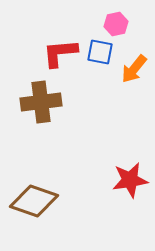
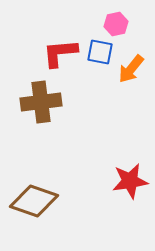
orange arrow: moved 3 px left
red star: moved 1 px down
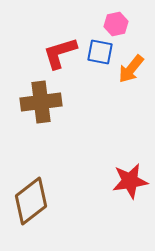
red L-shape: rotated 12 degrees counterclockwise
brown diamond: moved 3 px left; rotated 57 degrees counterclockwise
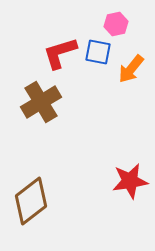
blue square: moved 2 px left
brown cross: rotated 24 degrees counterclockwise
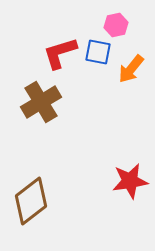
pink hexagon: moved 1 px down
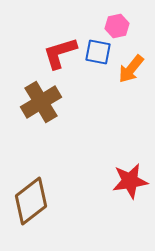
pink hexagon: moved 1 px right, 1 px down
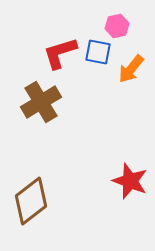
red star: rotated 30 degrees clockwise
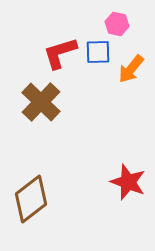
pink hexagon: moved 2 px up; rotated 25 degrees clockwise
blue square: rotated 12 degrees counterclockwise
brown cross: rotated 15 degrees counterclockwise
red star: moved 2 px left, 1 px down
brown diamond: moved 2 px up
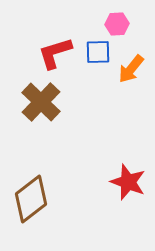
pink hexagon: rotated 15 degrees counterclockwise
red L-shape: moved 5 px left
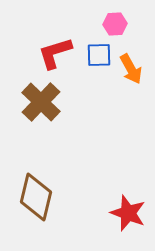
pink hexagon: moved 2 px left
blue square: moved 1 px right, 3 px down
orange arrow: rotated 68 degrees counterclockwise
red star: moved 31 px down
brown diamond: moved 5 px right, 2 px up; rotated 39 degrees counterclockwise
